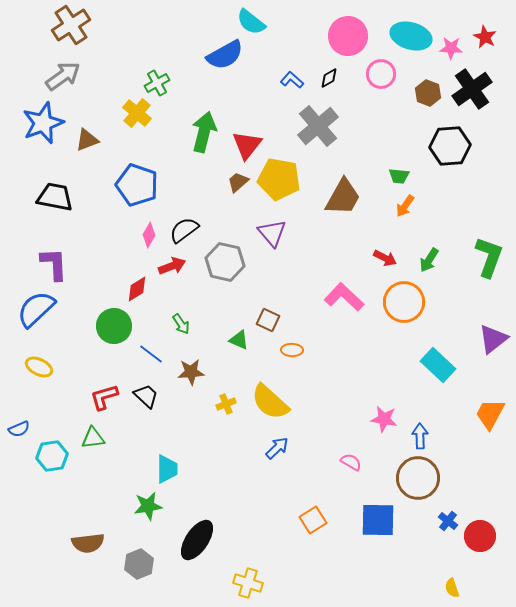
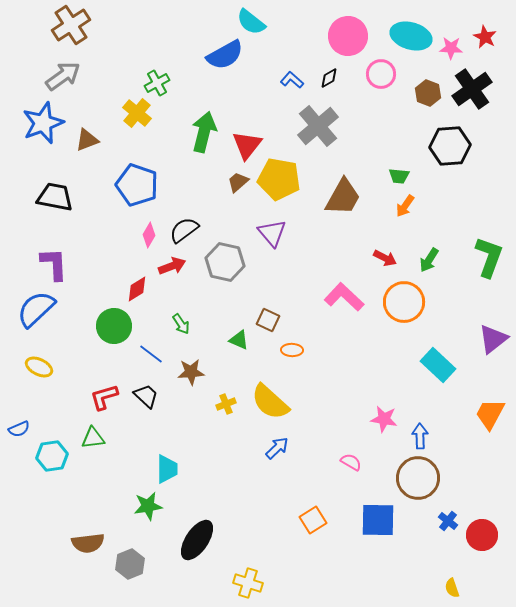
red circle at (480, 536): moved 2 px right, 1 px up
gray hexagon at (139, 564): moved 9 px left
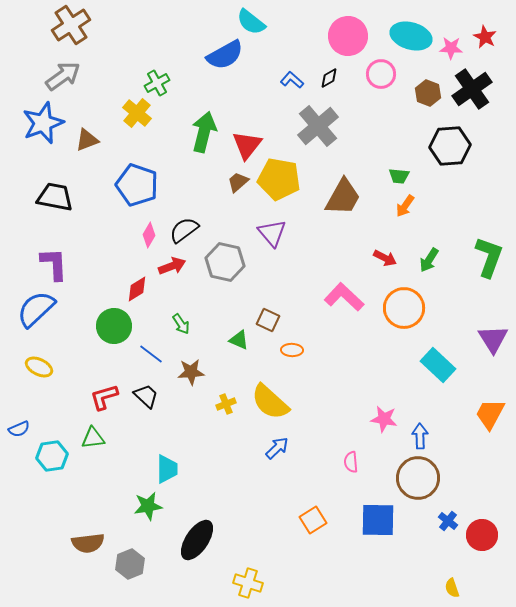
orange circle at (404, 302): moved 6 px down
purple triangle at (493, 339): rotated 24 degrees counterclockwise
pink semicircle at (351, 462): rotated 125 degrees counterclockwise
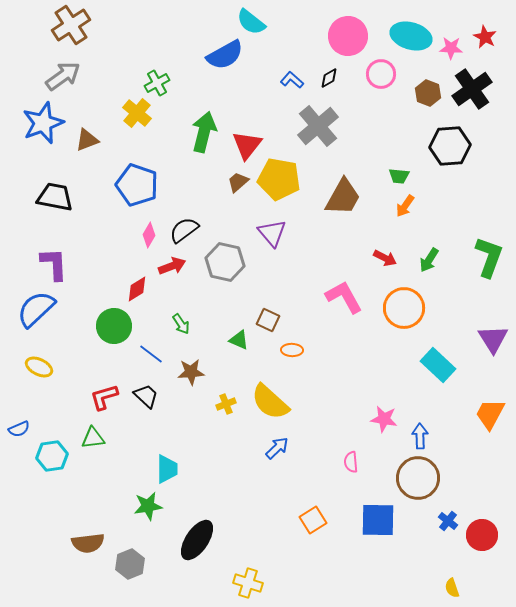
pink L-shape at (344, 297): rotated 18 degrees clockwise
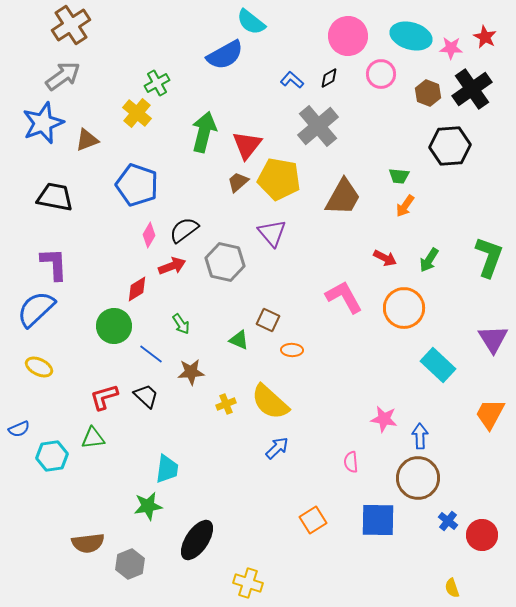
cyan trapezoid at (167, 469): rotated 8 degrees clockwise
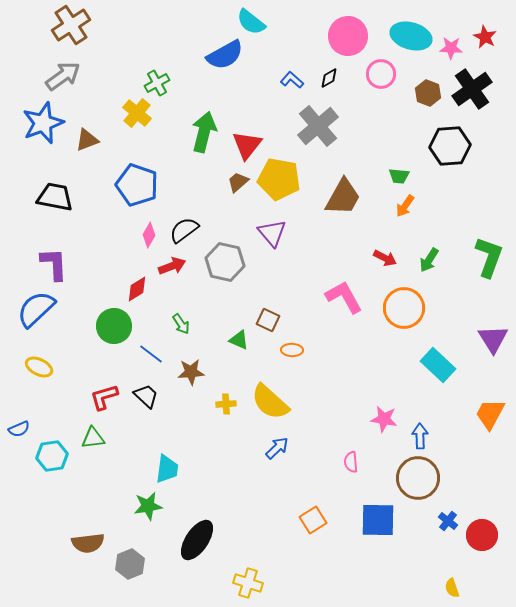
yellow cross at (226, 404): rotated 18 degrees clockwise
